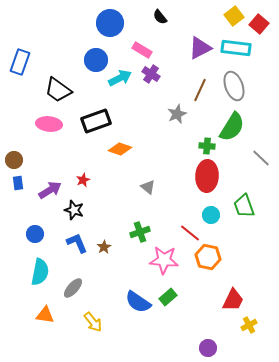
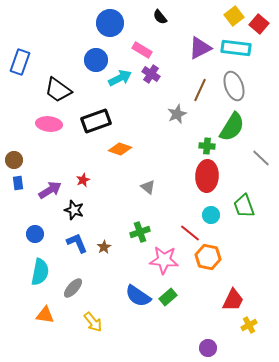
blue semicircle at (138, 302): moved 6 px up
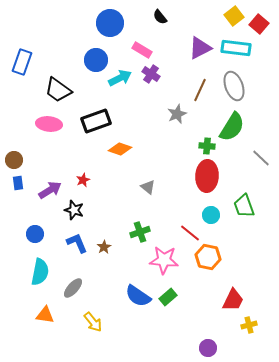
blue rectangle at (20, 62): moved 2 px right
yellow cross at (249, 325): rotated 14 degrees clockwise
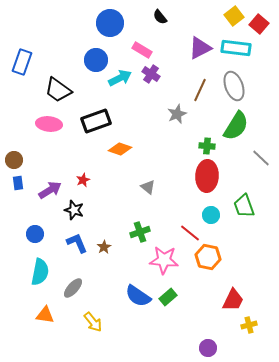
green semicircle at (232, 127): moved 4 px right, 1 px up
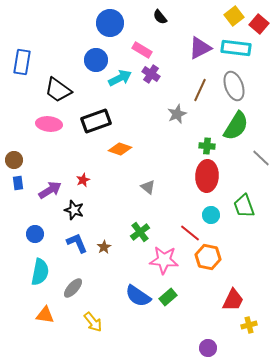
blue rectangle at (22, 62): rotated 10 degrees counterclockwise
green cross at (140, 232): rotated 18 degrees counterclockwise
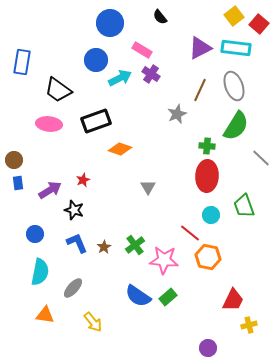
gray triangle at (148, 187): rotated 21 degrees clockwise
green cross at (140, 232): moved 5 px left, 13 px down
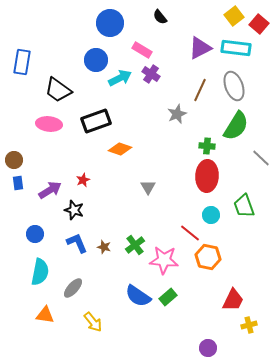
brown star at (104, 247): rotated 24 degrees counterclockwise
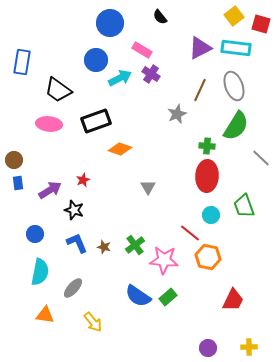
red square at (259, 24): moved 2 px right; rotated 24 degrees counterclockwise
yellow cross at (249, 325): moved 22 px down; rotated 14 degrees clockwise
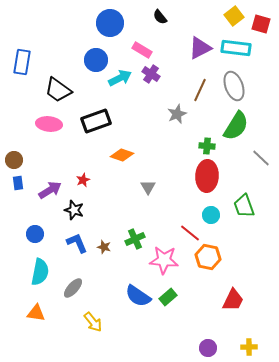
orange diamond at (120, 149): moved 2 px right, 6 px down
green cross at (135, 245): moved 6 px up; rotated 12 degrees clockwise
orange triangle at (45, 315): moved 9 px left, 2 px up
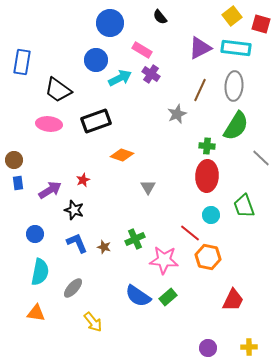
yellow square at (234, 16): moved 2 px left
gray ellipse at (234, 86): rotated 24 degrees clockwise
